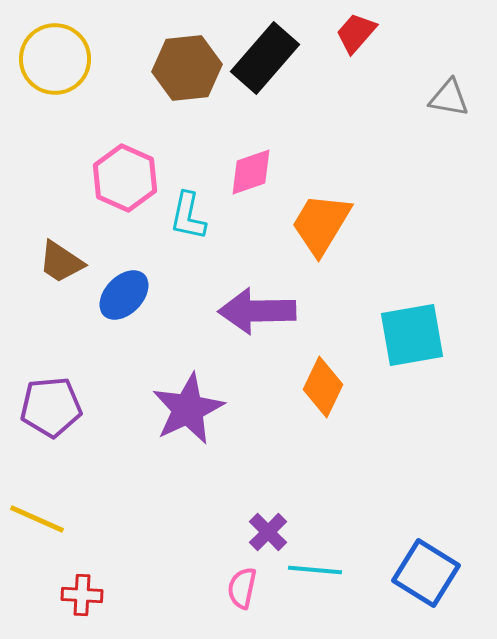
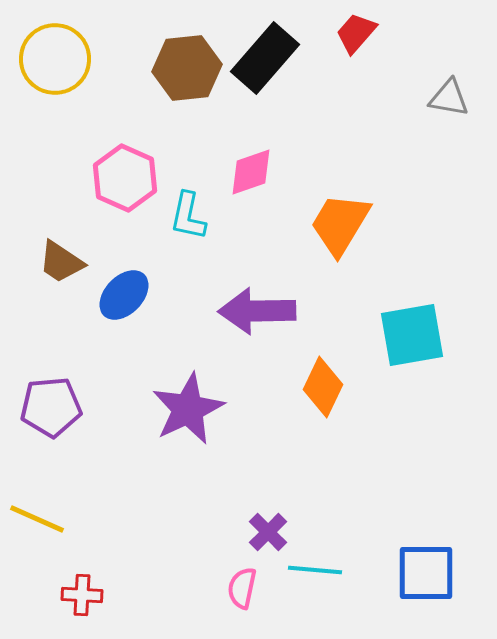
orange trapezoid: moved 19 px right
blue square: rotated 32 degrees counterclockwise
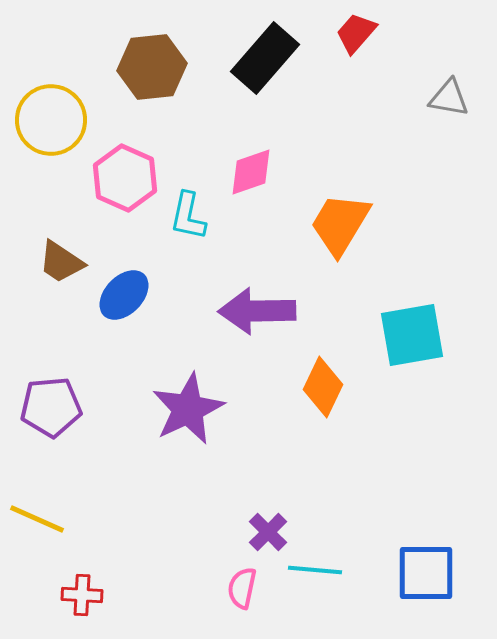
yellow circle: moved 4 px left, 61 px down
brown hexagon: moved 35 px left, 1 px up
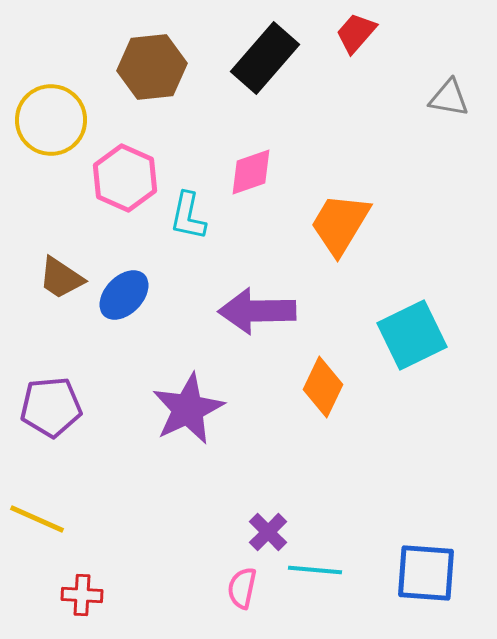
brown trapezoid: moved 16 px down
cyan square: rotated 16 degrees counterclockwise
blue square: rotated 4 degrees clockwise
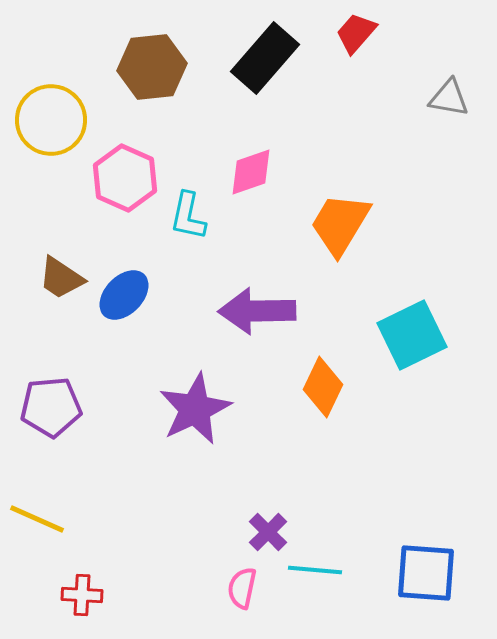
purple star: moved 7 px right
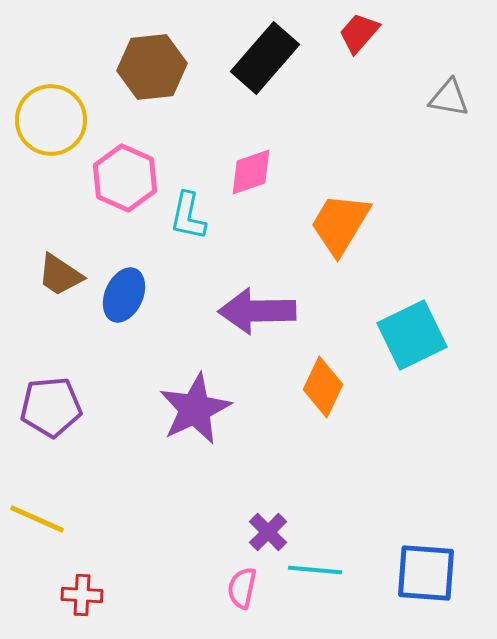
red trapezoid: moved 3 px right
brown trapezoid: moved 1 px left, 3 px up
blue ellipse: rotated 20 degrees counterclockwise
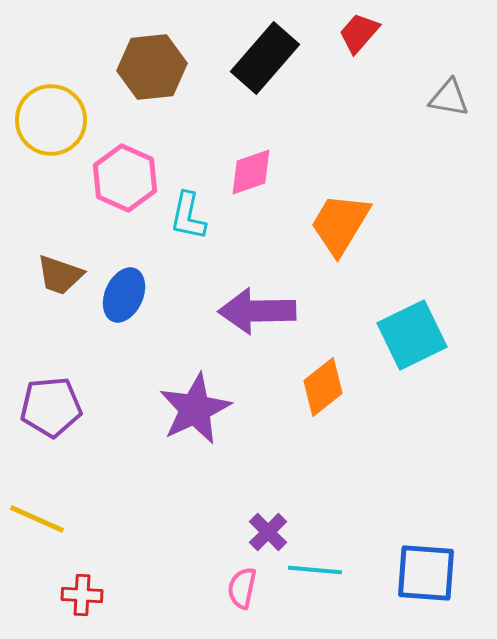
brown trapezoid: rotated 15 degrees counterclockwise
orange diamond: rotated 26 degrees clockwise
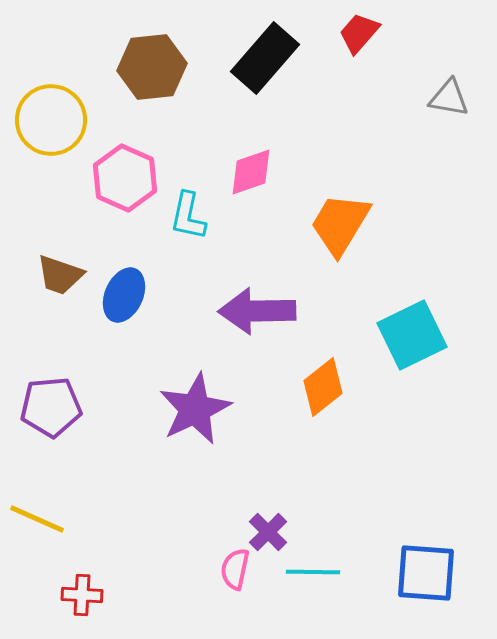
cyan line: moved 2 px left, 2 px down; rotated 4 degrees counterclockwise
pink semicircle: moved 7 px left, 19 px up
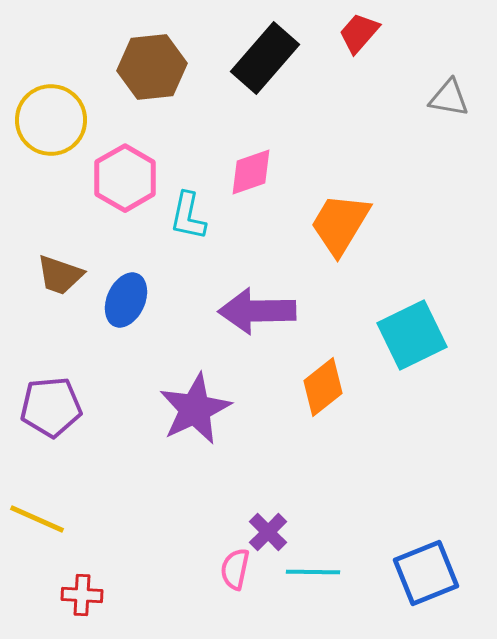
pink hexagon: rotated 6 degrees clockwise
blue ellipse: moved 2 px right, 5 px down
blue square: rotated 26 degrees counterclockwise
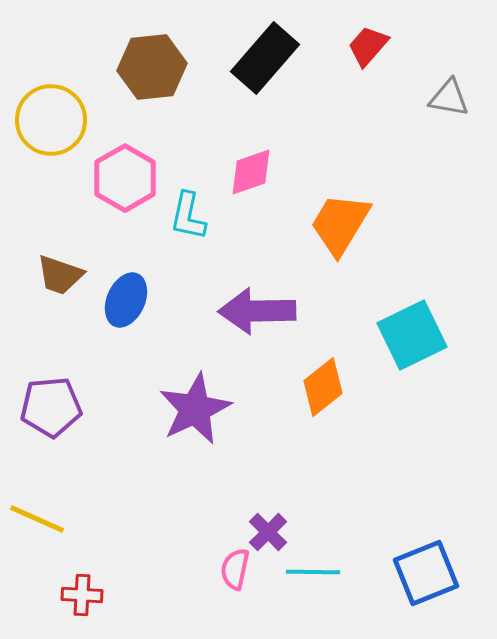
red trapezoid: moved 9 px right, 13 px down
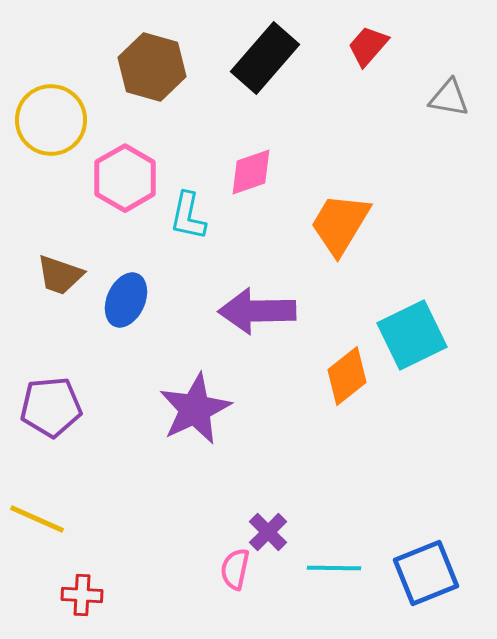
brown hexagon: rotated 22 degrees clockwise
orange diamond: moved 24 px right, 11 px up
cyan line: moved 21 px right, 4 px up
